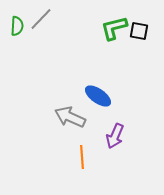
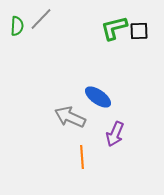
black square: rotated 12 degrees counterclockwise
blue ellipse: moved 1 px down
purple arrow: moved 2 px up
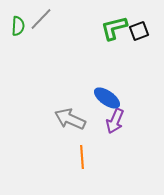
green semicircle: moved 1 px right
black square: rotated 18 degrees counterclockwise
blue ellipse: moved 9 px right, 1 px down
gray arrow: moved 2 px down
purple arrow: moved 13 px up
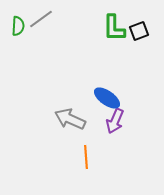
gray line: rotated 10 degrees clockwise
green L-shape: rotated 76 degrees counterclockwise
orange line: moved 4 px right
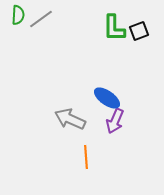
green semicircle: moved 11 px up
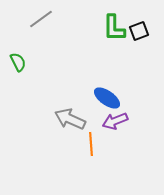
green semicircle: moved 47 px down; rotated 30 degrees counterclockwise
purple arrow: rotated 45 degrees clockwise
orange line: moved 5 px right, 13 px up
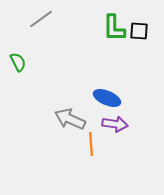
black square: rotated 24 degrees clockwise
blue ellipse: rotated 12 degrees counterclockwise
purple arrow: moved 3 px down; rotated 150 degrees counterclockwise
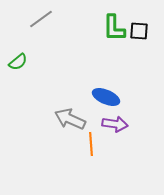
green semicircle: rotated 78 degrees clockwise
blue ellipse: moved 1 px left, 1 px up
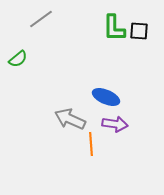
green semicircle: moved 3 px up
